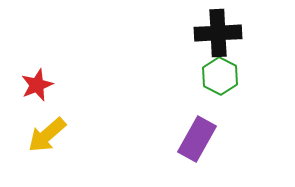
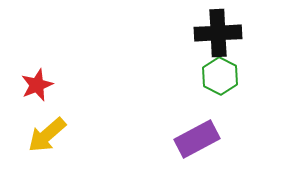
purple rectangle: rotated 33 degrees clockwise
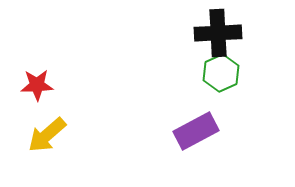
green hexagon: moved 1 px right, 3 px up; rotated 9 degrees clockwise
red star: rotated 20 degrees clockwise
purple rectangle: moved 1 px left, 8 px up
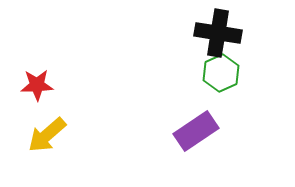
black cross: rotated 12 degrees clockwise
purple rectangle: rotated 6 degrees counterclockwise
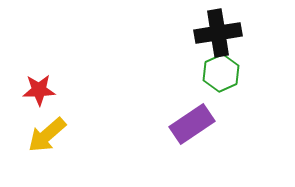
black cross: rotated 18 degrees counterclockwise
red star: moved 2 px right, 5 px down
purple rectangle: moved 4 px left, 7 px up
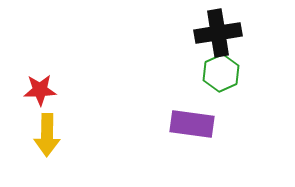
red star: moved 1 px right
purple rectangle: rotated 42 degrees clockwise
yellow arrow: rotated 48 degrees counterclockwise
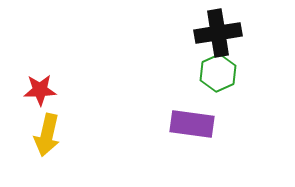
green hexagon: moved 3 px left
yellow arrow: rotated 12 degrees clockwise
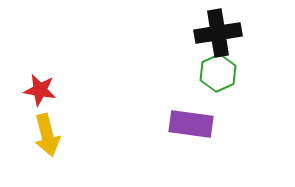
red star: rotated 12 degrees clockwise
purple rectangle: moved 1 px left
yellow arrow: rotated 27 degrees counterclockwise
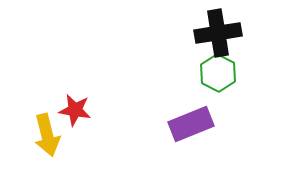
green hexagon: rotated 9 degrees counterclockwise
red star: moved 35 px right, 20 px down
purple rectangle: rotated 30 degrees counterclockwise
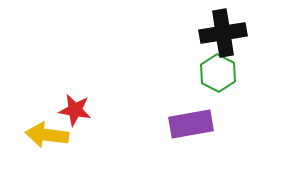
black cross: moved 5 px right
purple rectangle: rotated 12 degrees clockwise
yellow arrow: rotated 111 degrees clockwise
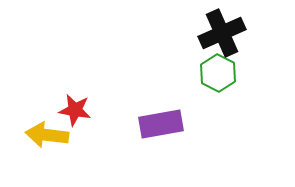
black cross: moved 1 px left; rotated 15 degrees counterclockwise
purple rectangle: moved 30 px left
